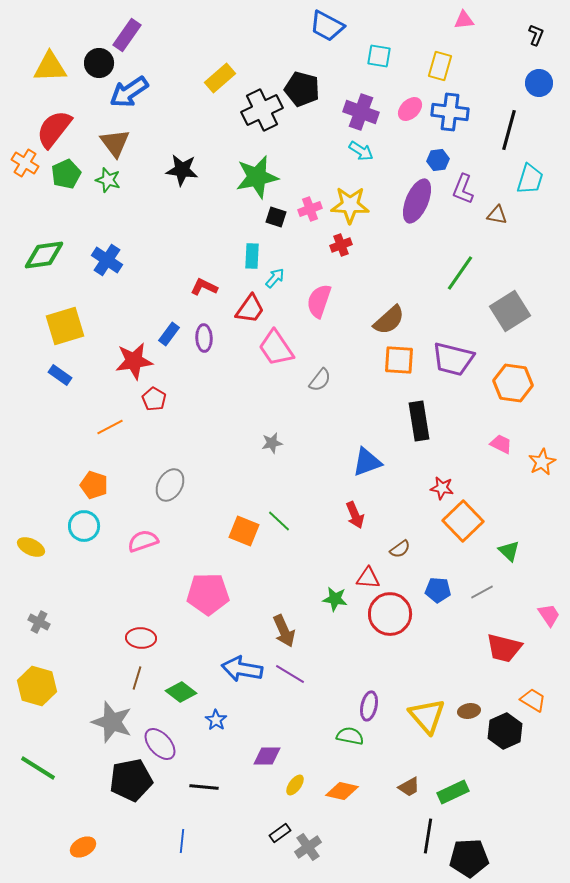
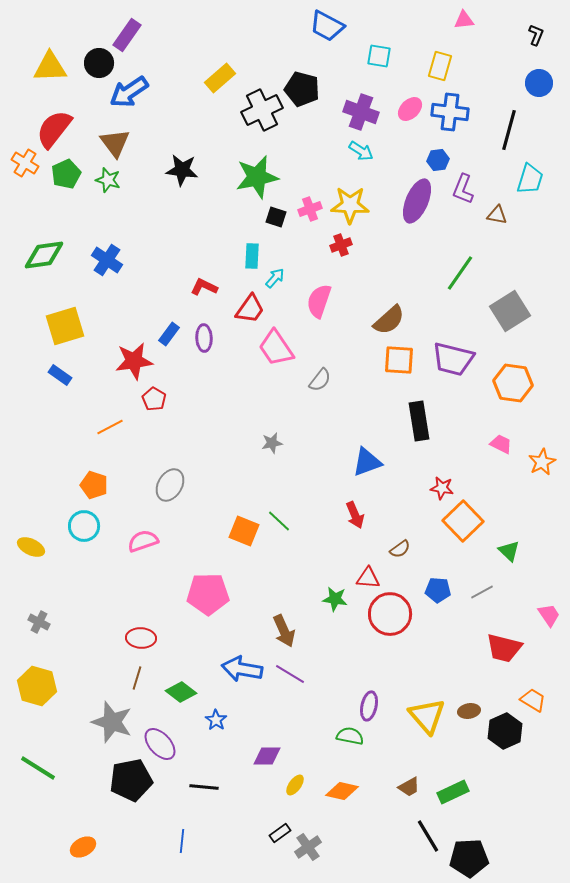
black line at (428, 836): rotated 40 degrees counterclockwise
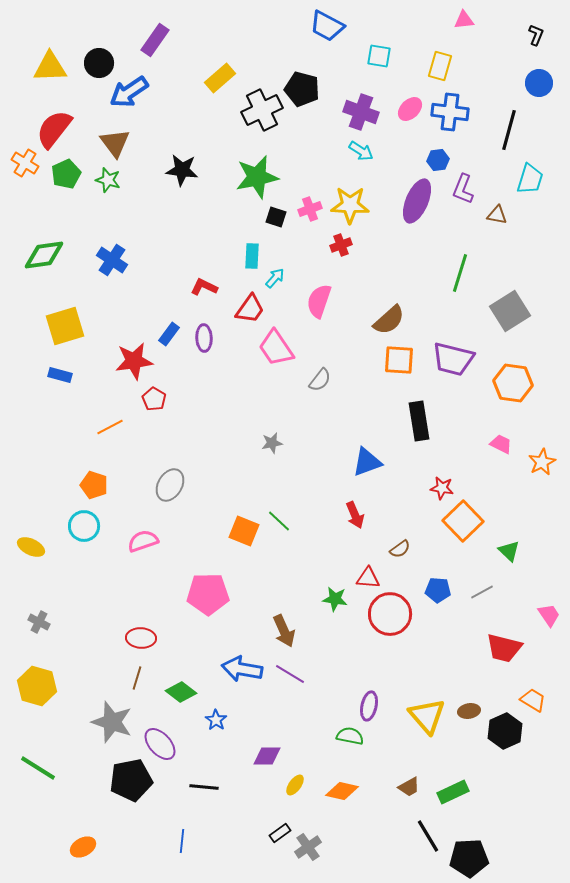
purple rectangle at (127, 35): moved 28 px right, 5 px down
blue cross at (107, 260): moved 5 px right
green line at (460, 273): rotated 18 degrees counterclockwise
blue rectangle at (60, 375): rotated 20 degrees counterclockwise
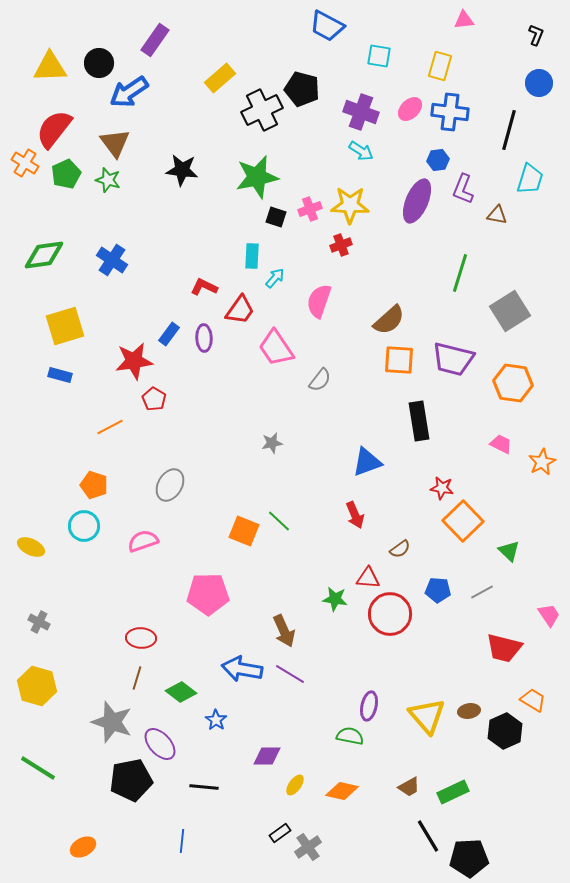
red trapezoid at (250, 309): moved 10 px left, 1 px down
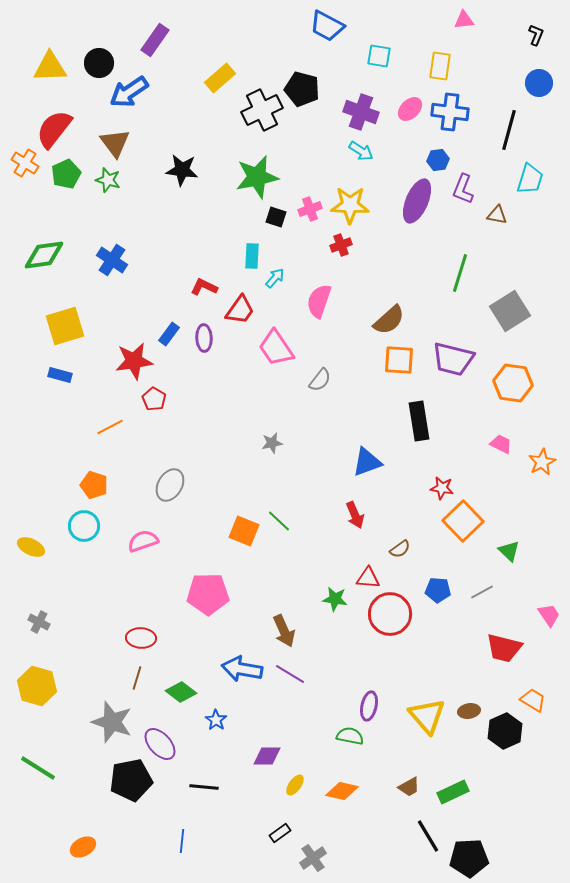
yellow rectangle at (440, 66): rotated 8 degrees counterclockwise
gray cross at (308, 847): moved 5 px right, 11 px down
